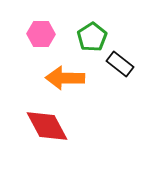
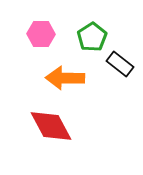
red diamond: moved 4 px right
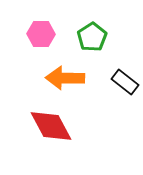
black rectangle: moved 5 px right, 18 px down
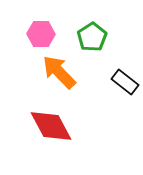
orange arrow: moved 6 px left, 6 px up; rotated 45 degrees clockwise
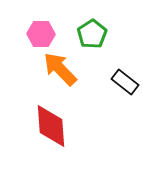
green pentagon: moved 3 px up
orange arrow: moved 1 px right, 3 px up
red diamond: rotated 24 degrees clockwise
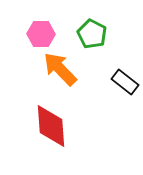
green pentagon: rotated 12 degrees counterclockwise
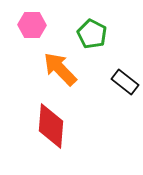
pink hexagon: moved 9 px left, 9 px up
red diamond: rotated 9 degrees clockwise
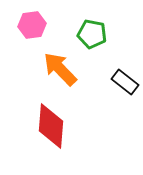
pink hexagon: rotated 8 degrees counterclockwise
green pentagon: rotated 16 degrees counterclockwise
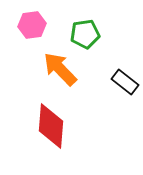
green pentagon: moved 7 px left; rotated 20 degrees counterclockwise
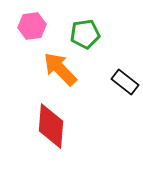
pink hexagon: moved 1 px down
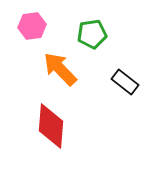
green pentagon: moved 7 px right
